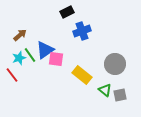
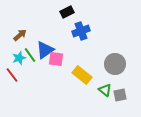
blue cross: moved 1 px left
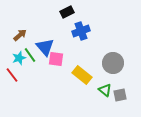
blue triangle: moved 3 px up; rotated 36 degrees counterclockwise
gray circle: moved 2 px left, 1 px up
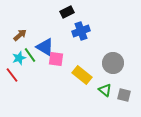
blue triangle: rotated 18 degrees counterclockwise
gray square: moved 4 px right; rotated 24 degrees clockwise
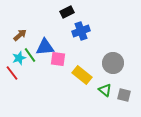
blue triangle: rotated 36 degrees counterclockwise
pink square: moved 2 px right
red line: moved 2 px up
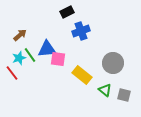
blue triangle: moved 2 px right, 2 px down
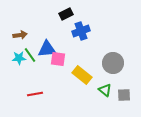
black rectangle: moved 1 px left, 2 px down
brown arrow: rotated 32 degrees clockwise
cyan star: rotated 16 degrees clockwise
red line: moved 23 px right, 21 px down; rotated 63 degrees counterclockwise
gray square: rotated 16 degrees counterclockwise
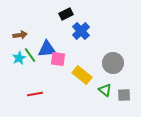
blue cross: rotated 24 degrees counterclockwise
cyan star: rotated 24 degrees counterclockwise
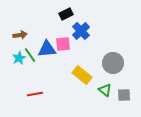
pink square: moved 5 px right, 15 px up; rotated 14 degrees counterclockwise
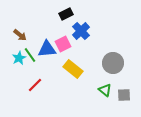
brown arrow: rotated 48 degrees clockwise
pink square: rotated 21 degrees counterclockwise
yellow rectangle: moved 9 px left, 6 px up
red line: moved 9 px up; rotated 35 degrees counterclockwise
